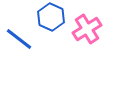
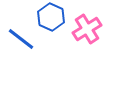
blue line: moved 2 px right
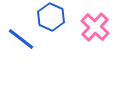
pink cross: moved 8 px right, 2 px up; rotated 16 degrees counterclockwise
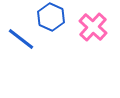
pink cross: moved 2 px left
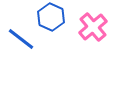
pink cross: rotated 8 degrees clockwise
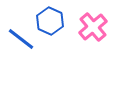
blue hexagon: moved 1 px left, 4 px down
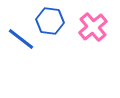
blue hexagon: rotated 16 degrees counterclockwise
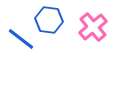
blue hexagon: moved 1 px left, 1 px up
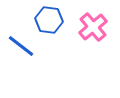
blue line: moved 7 px down
